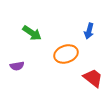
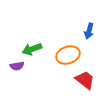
green arrow: moved 16 px down; rotated 126 degrees clockwise
orange ellipse: moved 2 px right, 1 px down
red trapezoid: moved 8 px left, 2 px down
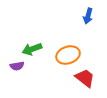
blue arrow: moved 1 px left, 15 px up
red trapezoid: moved 2 px up
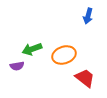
orange ellipse: moved 4 px left
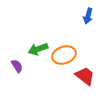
green arrow: moved 6 px right
purple semicircle: rotated 112 degrees counterclockwise
red trapezoid: moved 2 px up
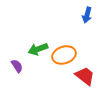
blue arrow: moved 1 px left, 1 px up
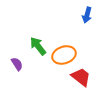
green arrow: moved 3 px up; rotated 72 degrees clockwise
purple semicircle: moved 2 px up
red trapezoid: moved 4 px left, 1 px down
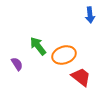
blue arrow: moved 3 px right; rotated 21 degrees counterclockwise
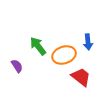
blue arrow: moved 2 px left, 27 px down
purple semicircle: moved 2 px down
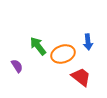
orange ellipse: moved 1 px left, 1 px up
